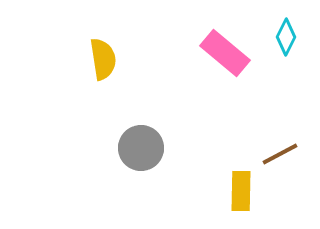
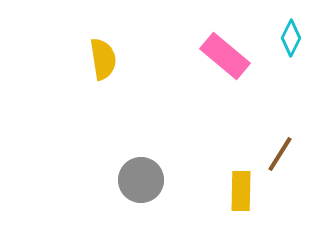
cyan diamond: moved 5 px right, 1 px down
pink rectangle: moved 3 px down
gray circle: moved 32 px down
brown line: rotated 30 degrees counterclockwise
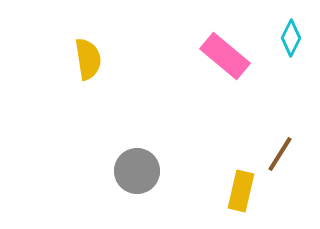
yellow semicircle: moved 15 px left
gray circle: moved 4 px left, 9 px up
yellow rectangle: rotated 12 degrees clockwise
